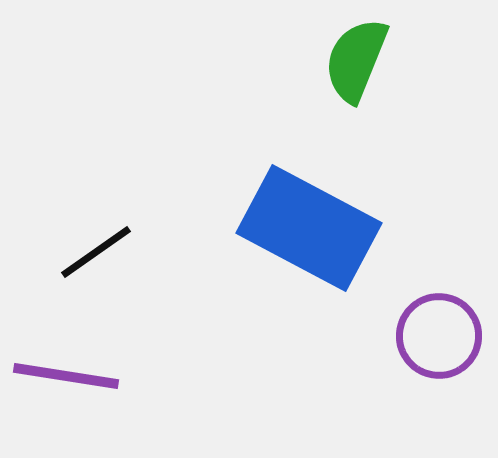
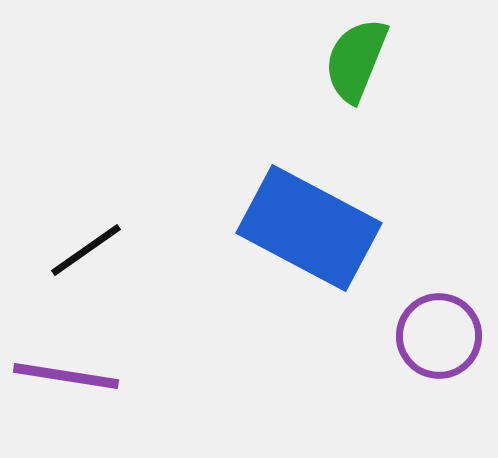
black line: moved 10 px left, 2 px up
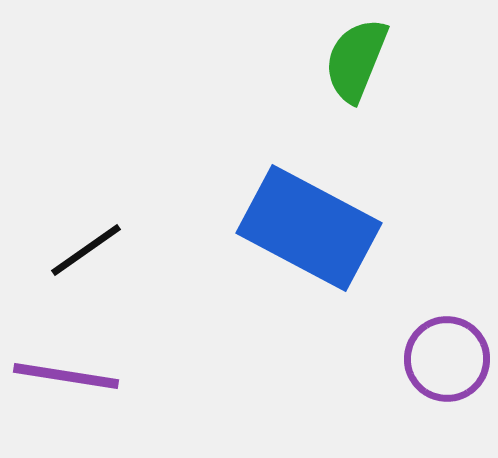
purple circle: moved 8 px right, 23 px down
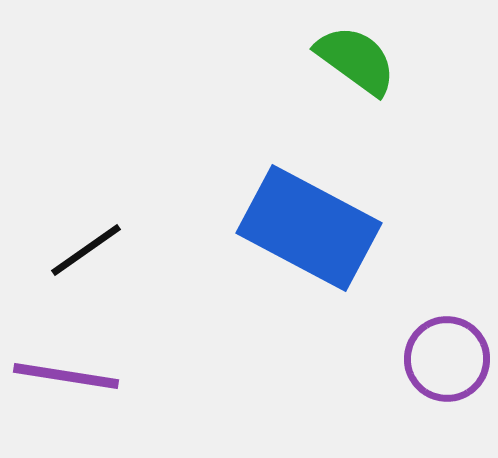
green semicircle: rotated 104 degrees clockwise
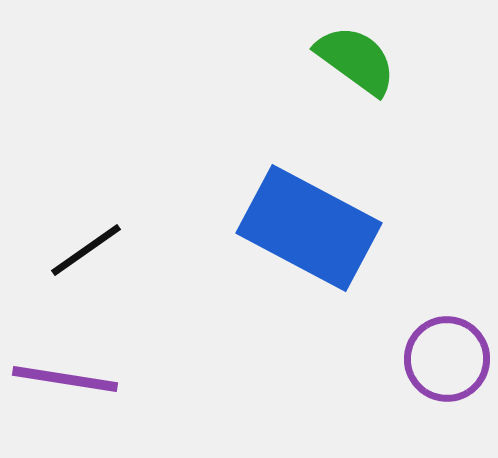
purple line: moved 1 px left, 3 px down
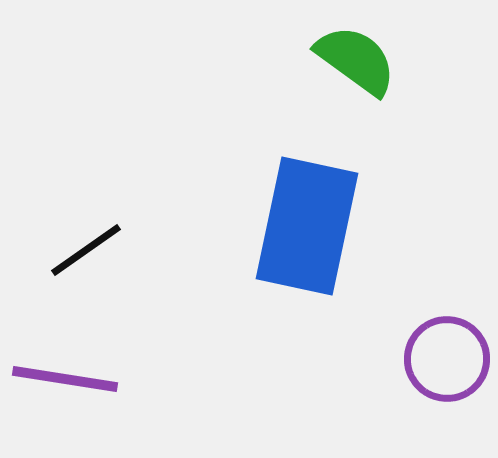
blue rectangle: moved 2 px left, 2 px up; rotated 74 degrees clockwise
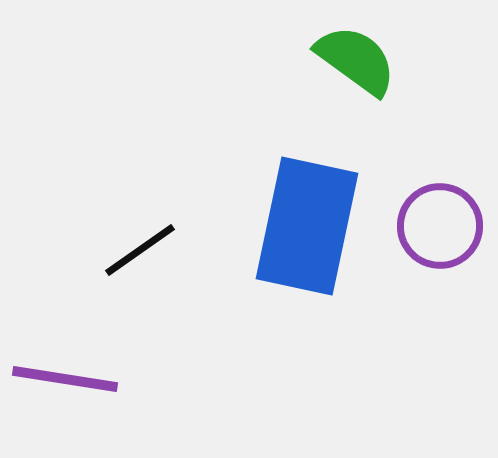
black line: moved 54 px right
purple circle: moved 7 px left, 133 px up
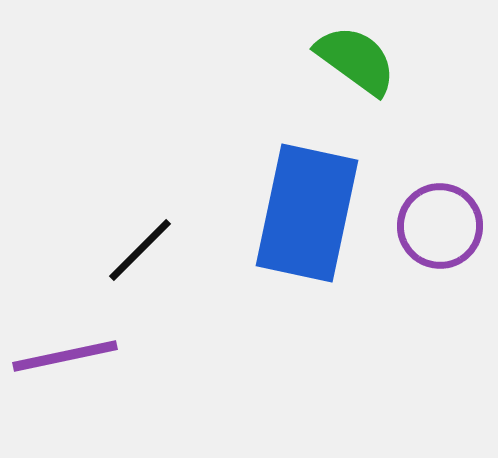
blue rectangle: moved 13 px up
black line: rotated 10 degrees counterclockwise
purple line: moved 23 px up; rotated 21 degrees counterclockwise
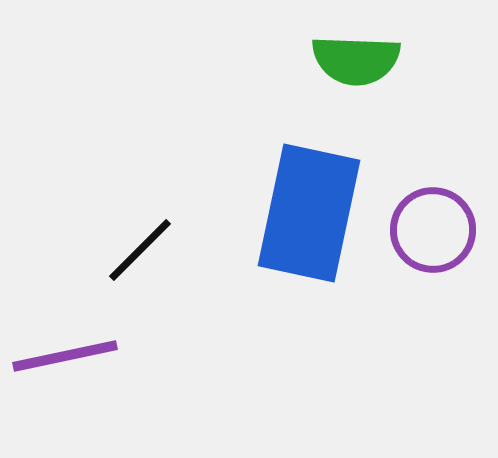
green semicircle: rotated 146 degrees clockwise
blue rectangle: moved 2 px right
purple circle: moved 7 px left, 4 px down
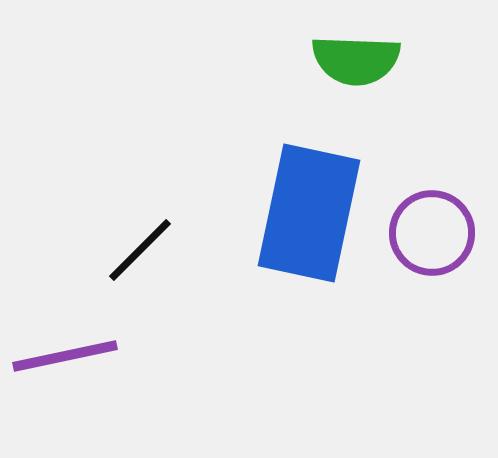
purple circle: moved 1 px left, 3 px down
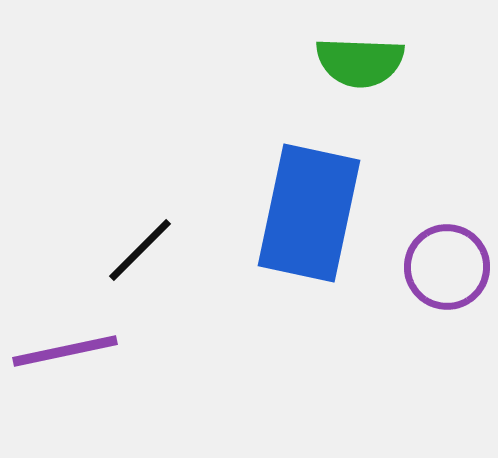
green semicircle: moved 4 px right, 2 px down
purple circle: moved 15 px right, 34 px down
purple line: moved 5 px up
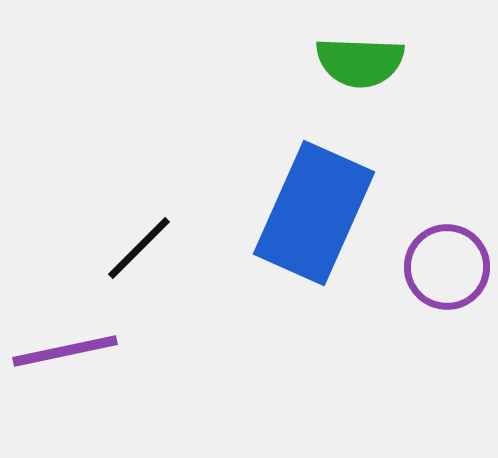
blue rectangle: moved 5 px right; rotated 12 degrees clockwise
black line: moved 1 px left, 2 px up
